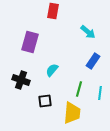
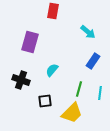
yellow trapezoid: rotated 40 degrees clockwise
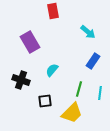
red rectangle: rotated 21 degrees counterclockwise
purple rectangle: rotated 45 degrees counterclockwise
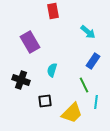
cyan semicircle: rotated 24 degrees counterclockwise
green line: moved 5 px right, 4 px up; rotated 42 degrees counterclockwise
cyan line: moved 4 px left, 9 px down
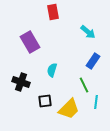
red rectangle: moved 1 px down
black cross: moved 2 px down
yellow trapezoid: moved 3 px left, 4 px up
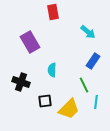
cyan semicircle: rotated 16 degrees counterclockwise
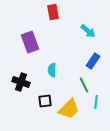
cyan arrow: moved 1 px up
purple rectangle: rotated 10 degrees clockwise
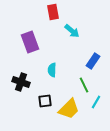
cyan arrow: moved 16 px left
cyan line: rotated 24 degrees clockwise
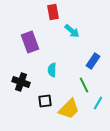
cyan line: moved 2 px right, 1 px down
